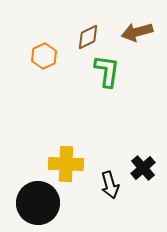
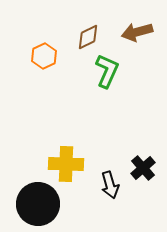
green L-shape: rotated 16 degrees clockwise
black circle: moved 1 px down
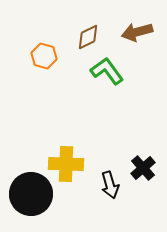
orange hexagon: rotated 20 degrees counterclockwise
green L-shape: rotated 60 degrees counterclockwise
black circle: moved 7 px left, 10 px up
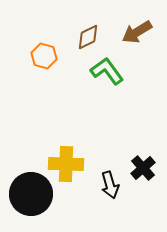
brown arrow: rotated 16 degrees counterclockwise
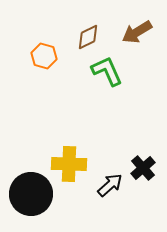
green L-shape: rotated 12 degrees clockwise
yellow cross: moved 3 px right
black arrow: rotated 116 degrees counterclockwise
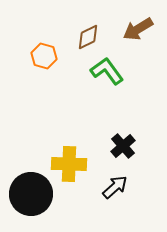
brown arrow: moved 1 px right, 3 px up
green L-shape: rotated 12 degrees counterclockwise
black cross: moved 20 px left, 22 px up
black arrow: moved 5 px right, 2 px down
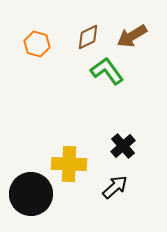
brown arrow: moved 6 px left, 7 px down
orange hexagon: moved 7 px left, 12 px up
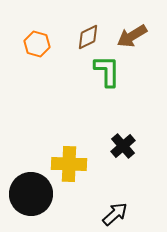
green L-shape: rotated 36 degrees clockwise
black arrow: moved 27 px down
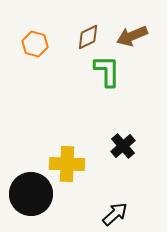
brown arrow: rotated 8 degrees clockwise
orange hexagon: moved 2 px left
yellow cross: moved 2 px left
